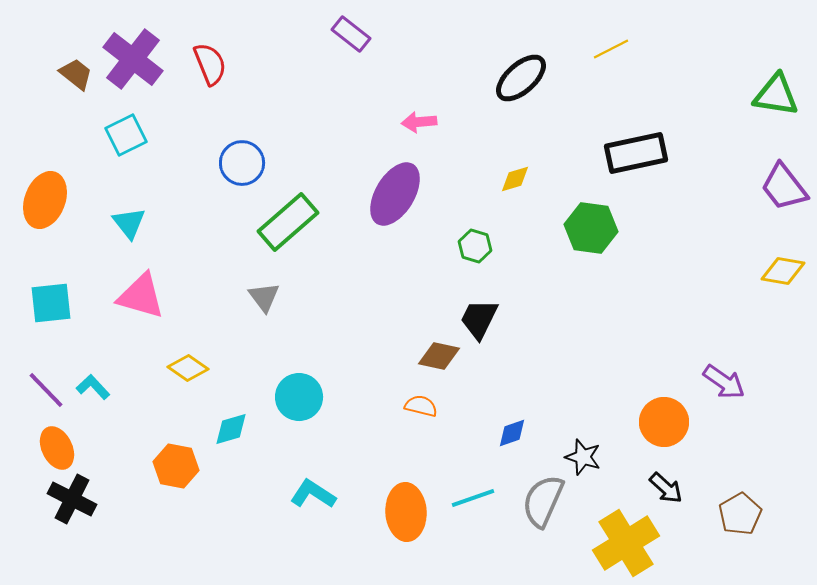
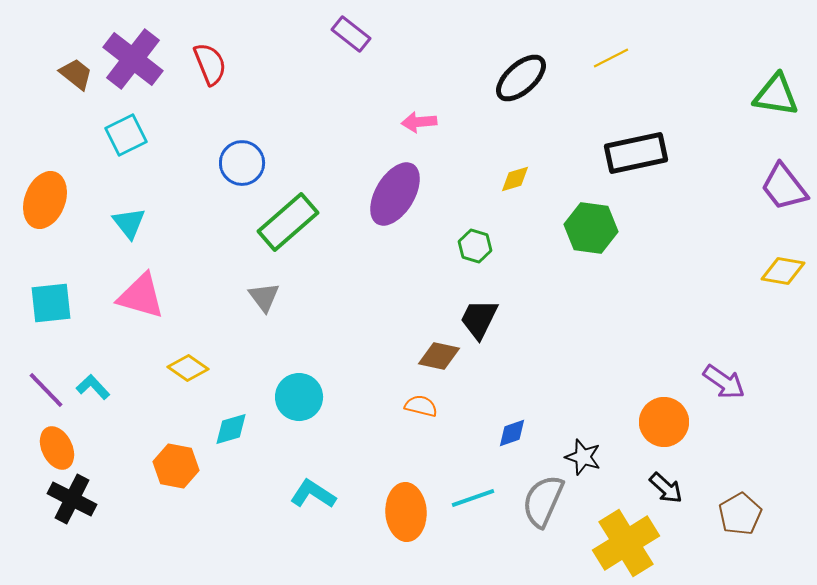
yellow line at (611, 49): moved 9 px down
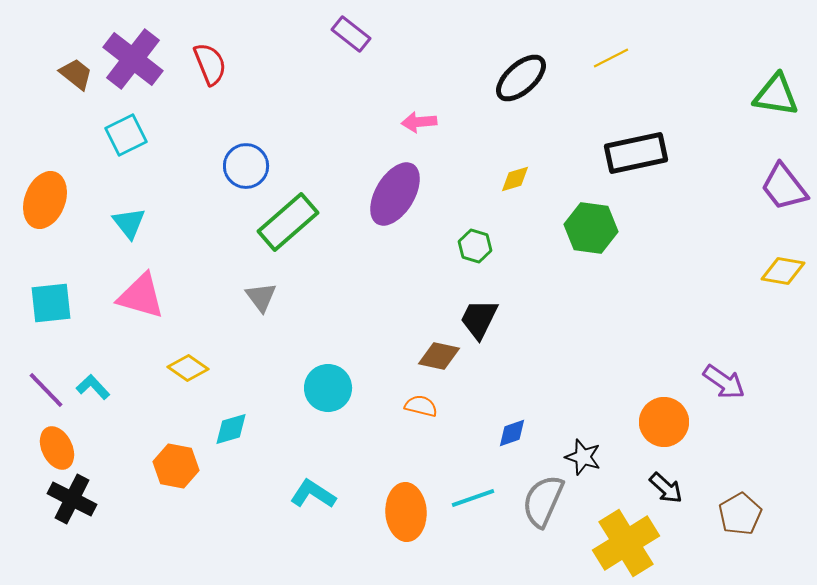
blue circle at (242, 163): moved 4 px right, 3 px down
gray triangle at (264, 297): moved 3 px left
cyan circle at (299, 397): moved 29 px right, 9 px up
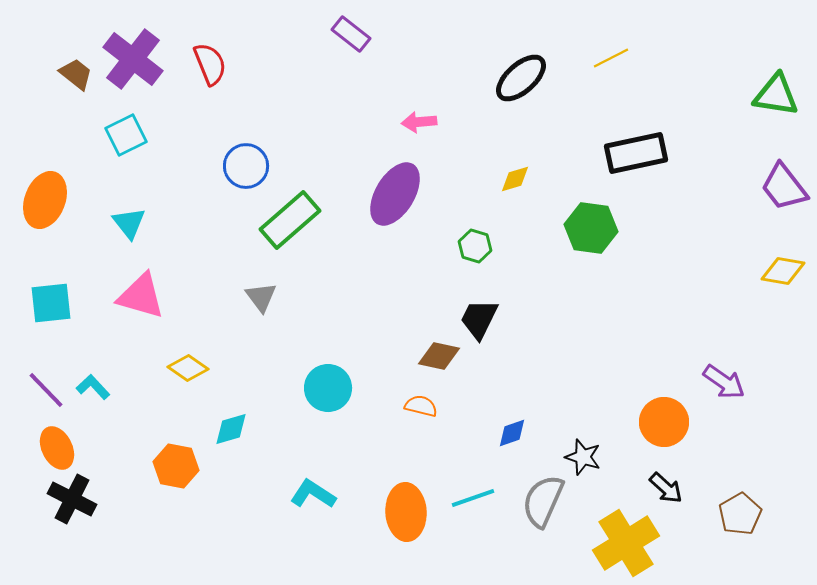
green rectangle at (288, 222): moved 2 px right, 2 px up
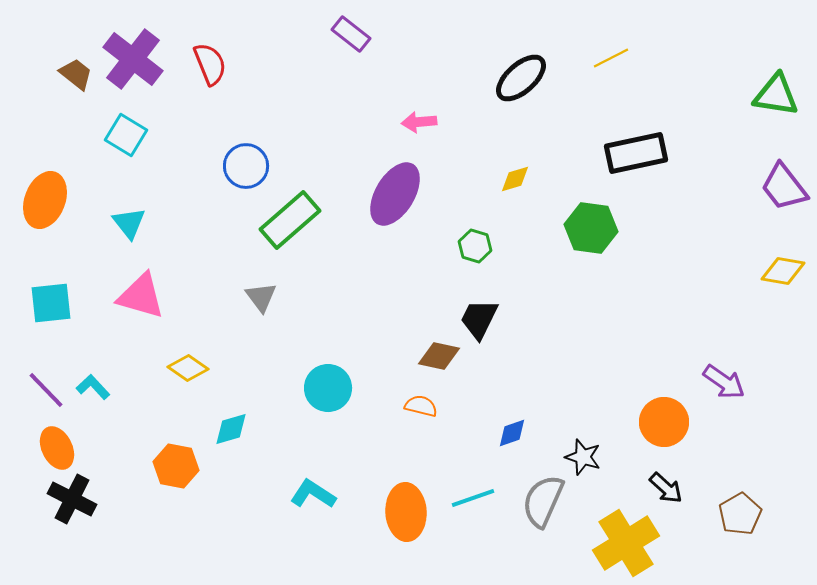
cyan square at (126, 135): rotated 33 degrees counterclockwise
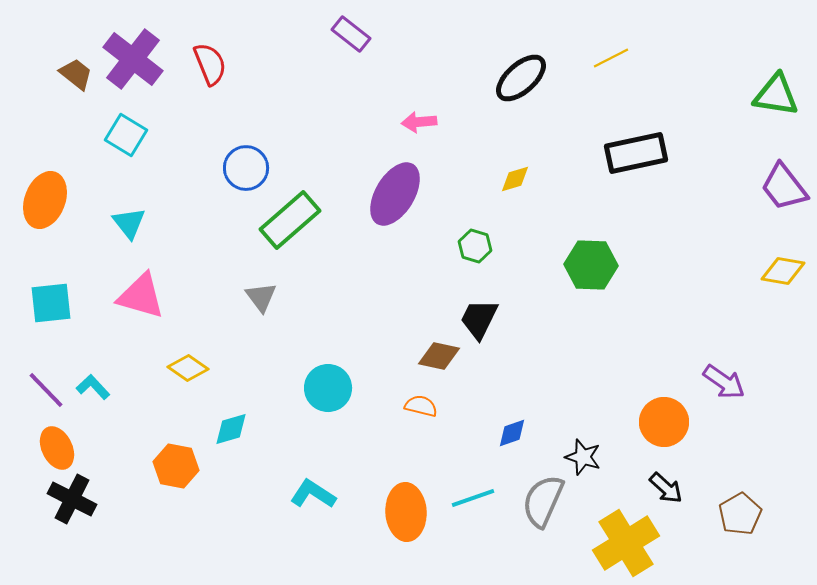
blue circle at (246, 166): moved 2 px down
green hexagon at (591, 228): moved 37 px down; rotated 6 degrees counterclockwise
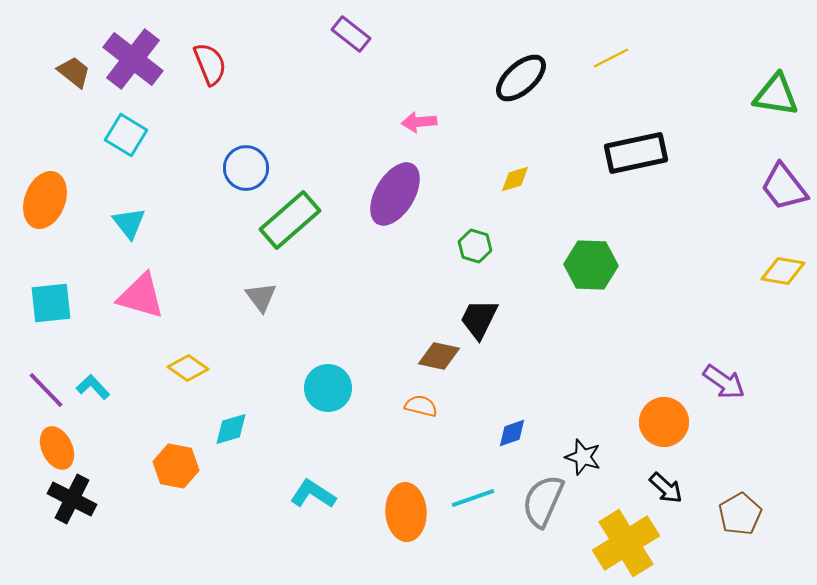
brown trapezoid at (76, 74): moved 2 px left, 2 px up
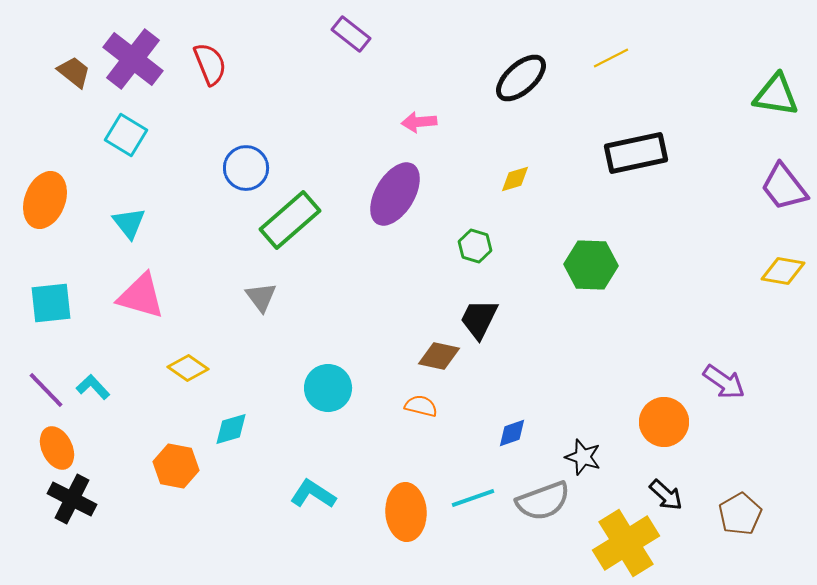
black arrow at (666, 488): moved 7 px down
gray semicircle at (543, 501): rotated 134 degrees counterclockwise
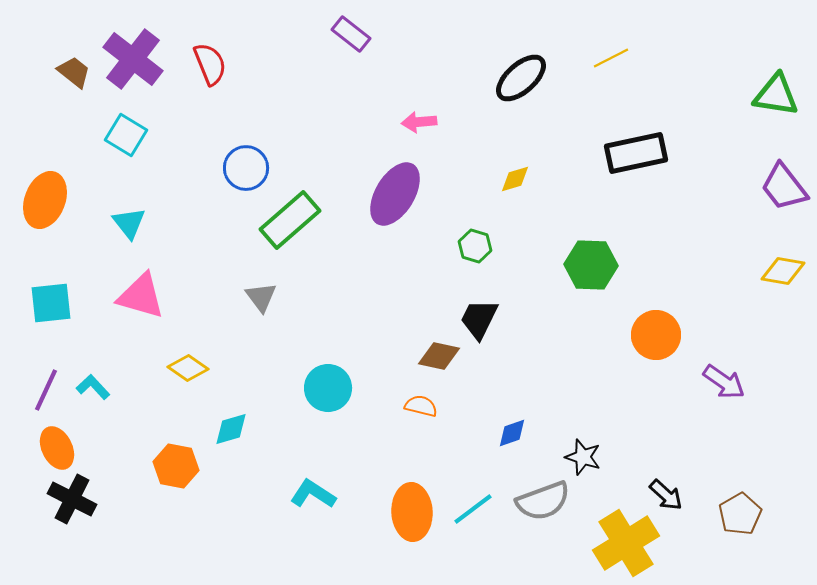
purple line at (46, 390): rotated 69 degrees clockwise
orange circle at (664, 422): moved 8 px left, 87 px up
cyan line at (473, 498): moved 11 px down; rotated 18 degrees counterclockwise
orange ellipse at (406, 512): moved 6 px right
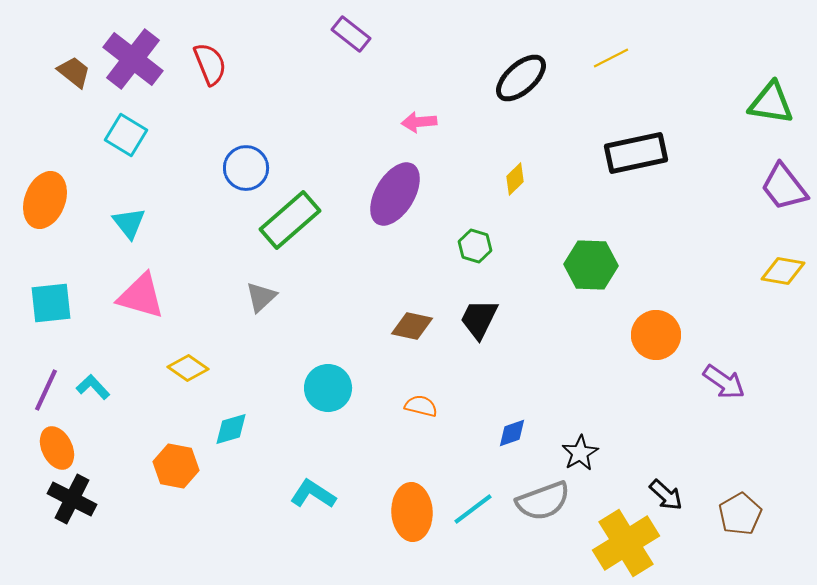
green triangle at (776, 95): moved 5 px left, 8 px down
yellow diamond at (515, 179): rotated 28 degrees counterclockwise
gray triangle at (261, 297): rotated 24 degrees clockwise
brown diamond at (439, 356): moved 27 px left, 30 px up
black star at (583, 457): moved 3 px left, 4 px up; rotated 24 degrees clockwise
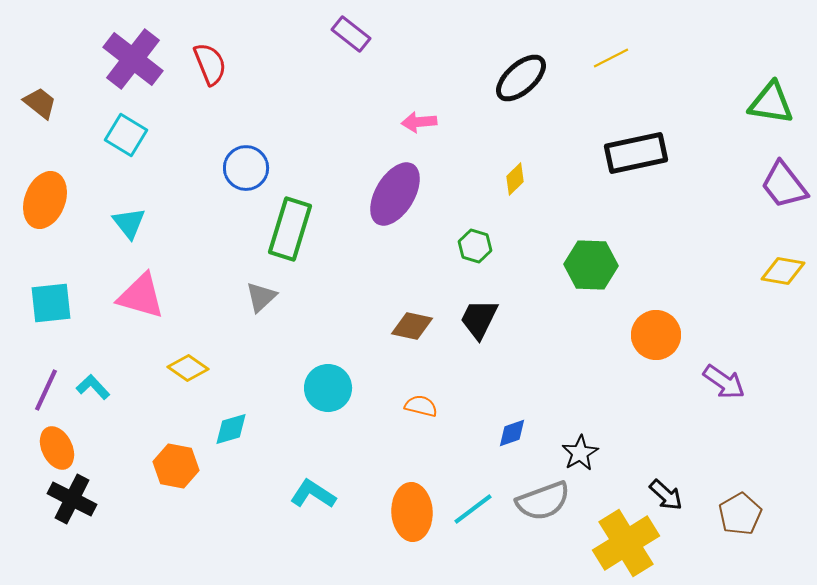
brown trapezoid at (74, 72): moved 34 px left, 31 px down
purple trapezoid at (784, 187): moved 2 px up
green rectangle at (290, 220): moved 9 px down; rotated 32 degrees counterclockwise
